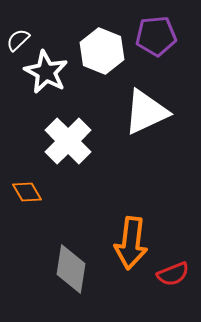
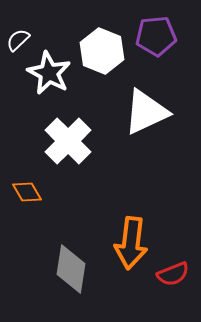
white star: moved 3 px right, 1 px down
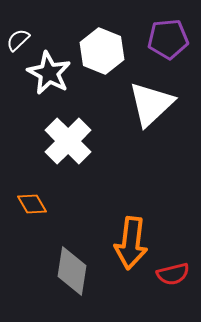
purple pentagon: moved 12 px right, 3 px down
white triangle: moved 5 px right, 8 px up; rotated 18 degrees counterclockwise
orange diamond: moved 5 px right, 12 px down
gray diamond: moved 1 px right, 2 px down
red semicircle: rotated 8 degrees clockwise
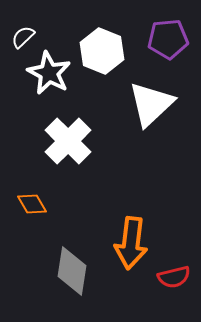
white semicircle: moved 5 px right, 3 px up
red semicircle: moved 1 px right, 3 px down
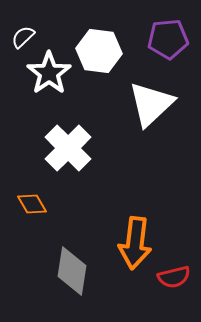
white hexagon: moved 3 px left; rotated 15 degrees counterclockwise
white star: rotated 9 degrees clockwise
white cross: moved 7 px down
orange arrow: moved 4 px right
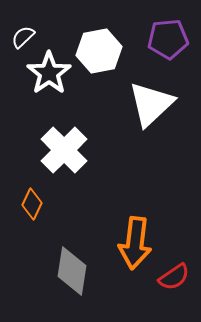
white hexagon: rotated 18 degrees counterclockwise
white cross: moved 4 px left, 2 px down
orange diamond: rotated 56 degrees clockwise
red semicircle: rotated 20 degrees counterclockwise
